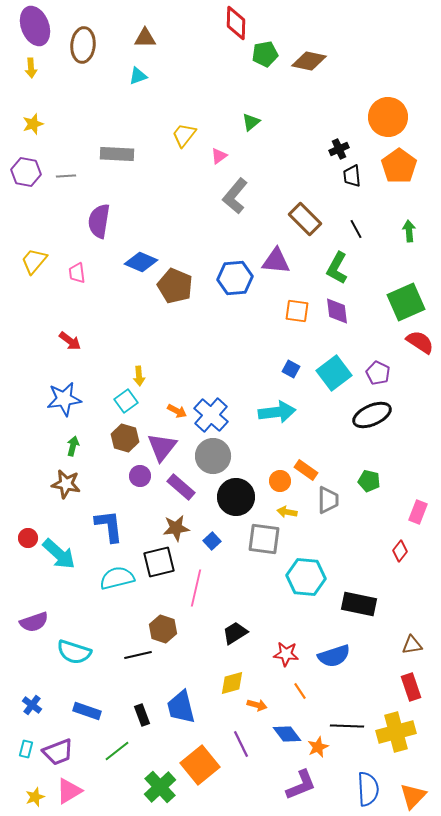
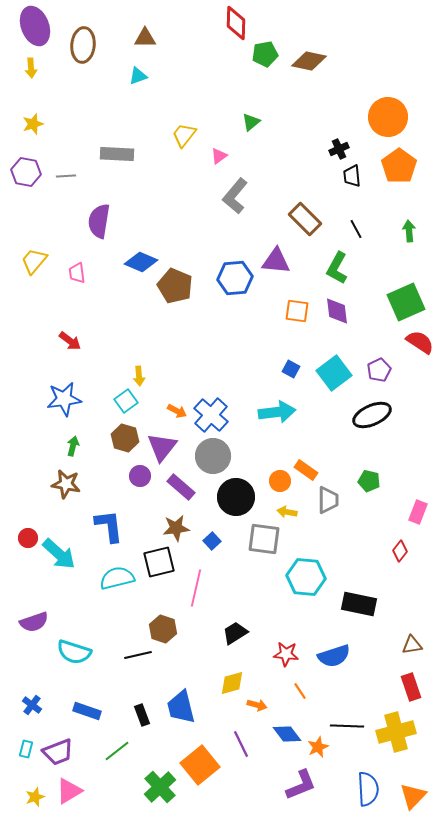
purple pentagon at (378, 373): moved 1 px right, 3 px up; rotated 20 degrees clockwise
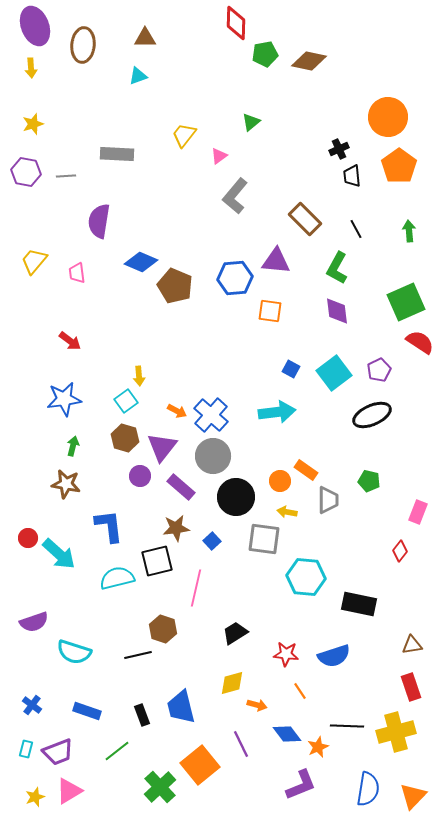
orange square at (297, 311): moved 27 px left
black square at (159, 562): moved 2 px left, 1 px up
blue semicircle at (368, 789): rotated 12 degrees clockwise
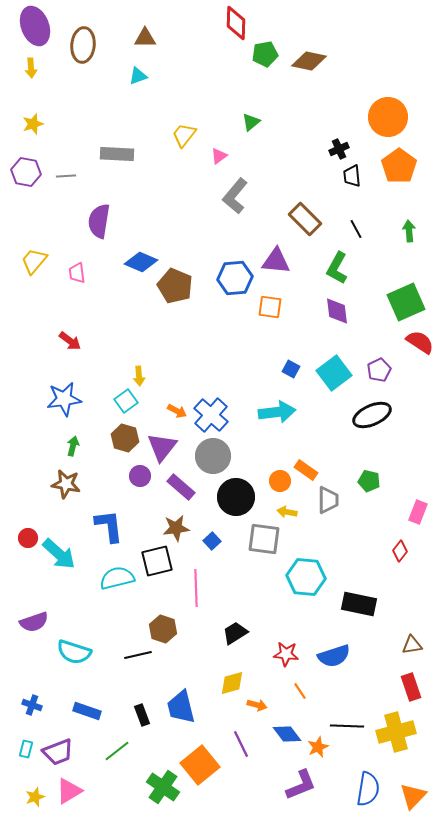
orange square at (270, 311): moved 4 px up
pink line at (196, 588): rotated 15 degrees counterclockwise
blue cross at (32, 705): rotated 18 degrees counterclockwise
green cross at (160, 787): moved 3 px right; rotated 12 degrees counterclockwise
